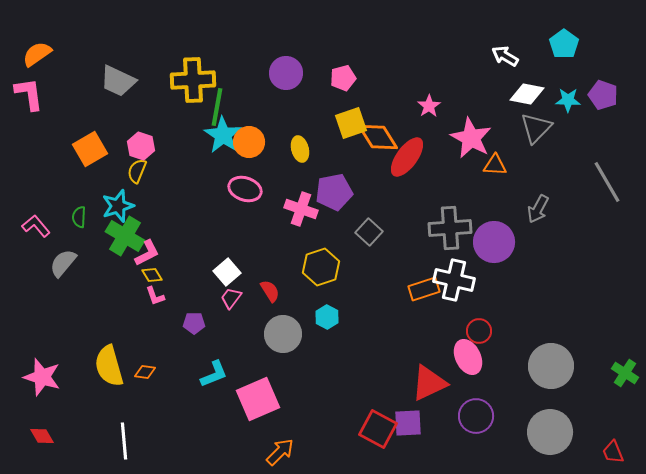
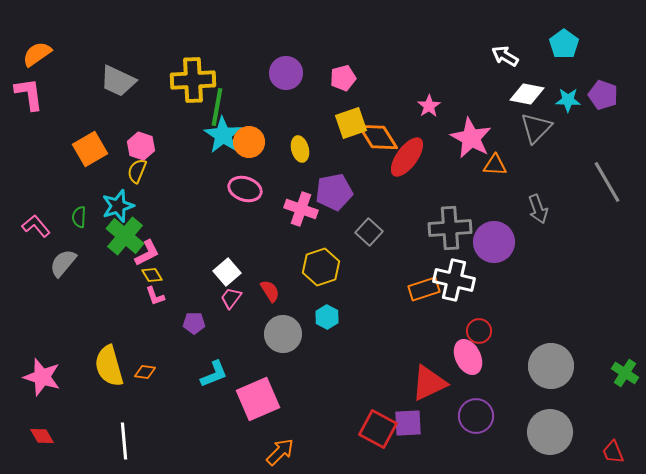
gray arrow at (538, 209): rotated 48 degrees counterclockwise
green cross at (125, 236): rotated 9 degrees clockwise
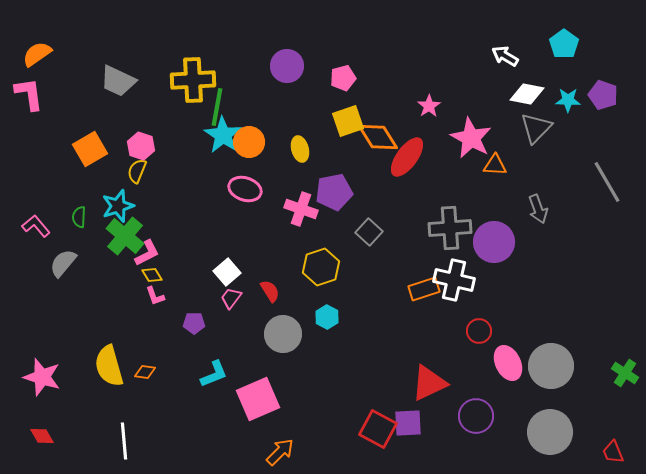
purple circle at (286, 73): moved 1 px right, 7 px up
yellow square at (351, 123): moved 3 px left, 2 px up
pink ellipse at (468, 357): moved 40 px right, 6 px down
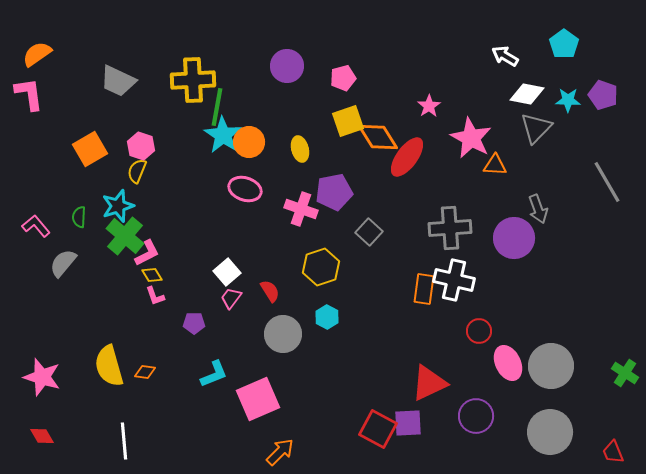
purple circle at (494, 242): moved 20 px right, 4 px up
orange rectangle at (424, 289): rotated 64 degrees counterclockwise
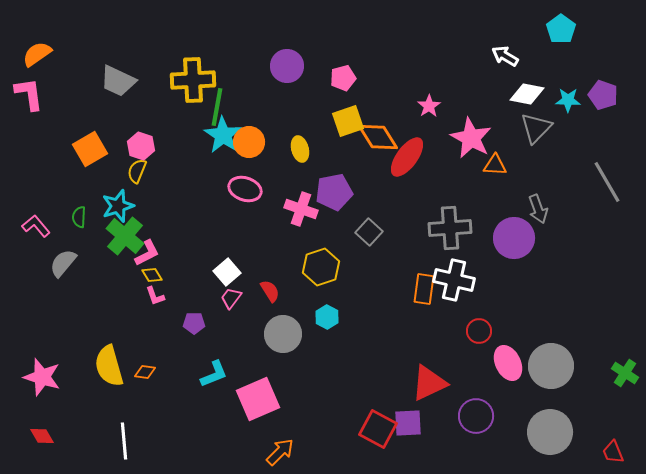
cyan pentagon at (564, 44): moved 3 px left, 15 px up
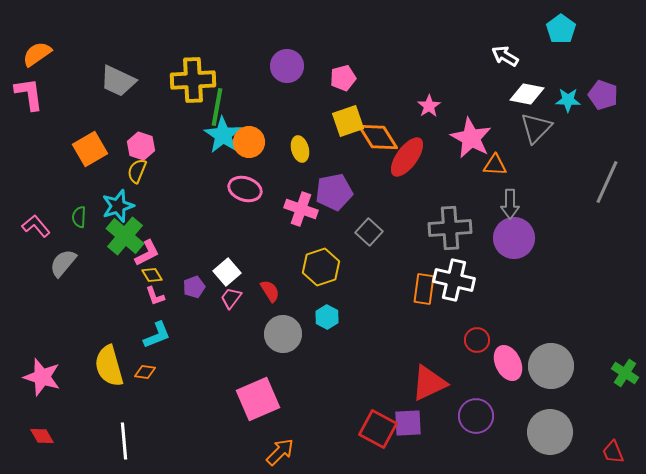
gray line at (607, 182): rotated 54 degrees clockwise
gray arrow at (538, 209): moved 28 px left, 5 px up; rotated 20 degrees clockwise
purple pentagon at (194, 323): moved 36 px up; rotated 20 degrees counterclockwise
red circle at (479, 331): moved 2 px left, 9 px down
cyan L-shape at (214, 374): moved 57 px left, 39 px up
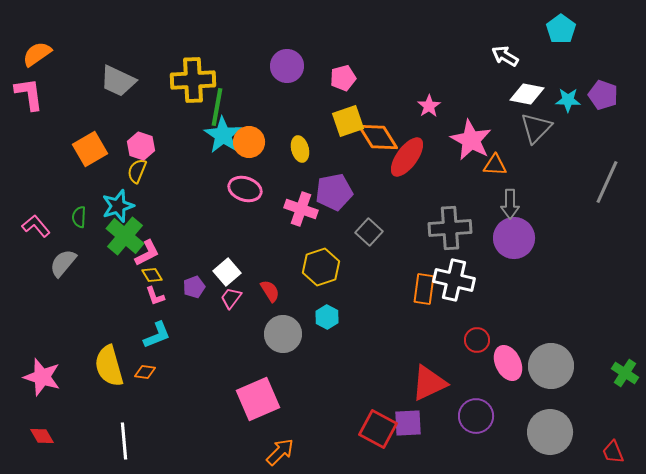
pink star at (471, 138): moved 2 px down
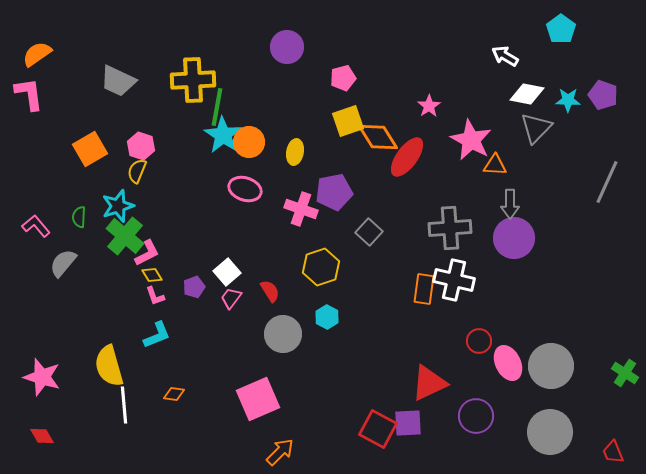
purple circle at (287, 66): moved 19 px up
yellow ellipse at (300, 149): moved 5 px left, 3 px down; rotated 25 degrees clockwise
red circle at (477, 340): moved 2 px right, 1 px down
orange diamond at (145, 372): moved 29 px right, 22 px down
white line at (124, 441): moved 36 px up
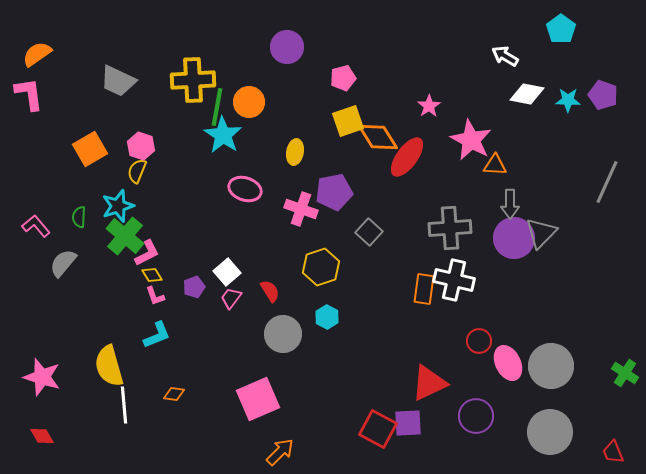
gray triangle at (536, 128): moved 5 px right, 105 px down
orange circle at (249, 142): moved 40 px up
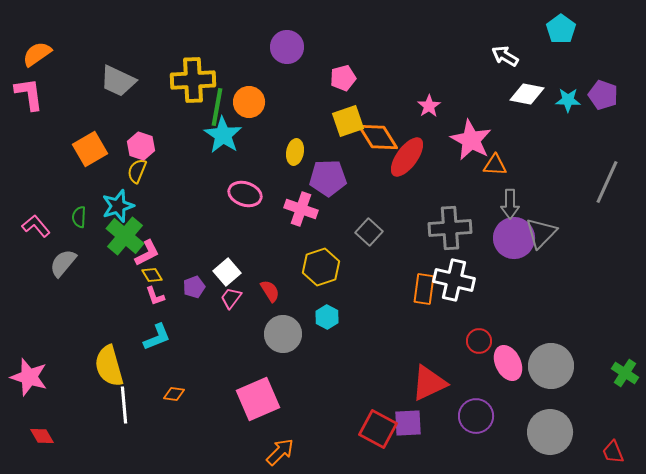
pink ellipse at (245, 189): moved 5 px down
purple pentagon at (334, 192): moved 6 px left, 14 px up; rotated 9 degrees clockwise
cyan L-shape at (157, 335): moved 2 px down
pink star at (42, 377): moved 13 px left
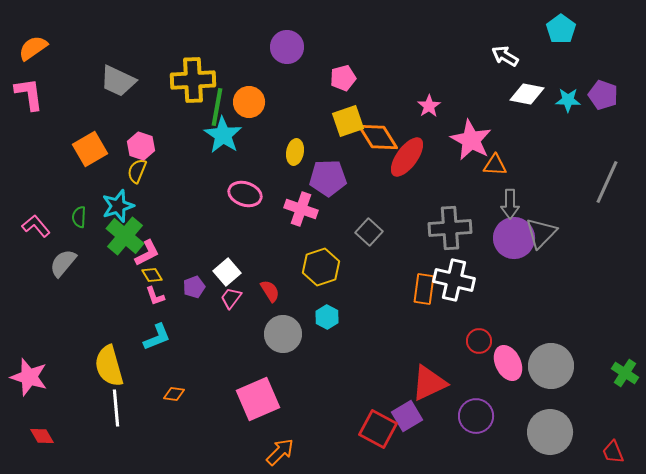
orange semicircle at (37, 54): moved 4 px left, 6 px up
white line at (124, 405): moved 8 px left, 3 px down
purple square at (408, 423): moved 1 px left, 7 px up; rotated 28 degrees counterclockwise
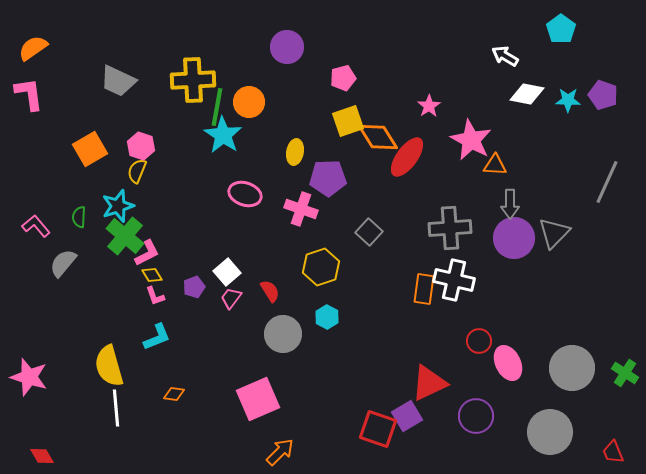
gray triangle at (541, 233): moved 13 px right
gray circle at (551, 366): moved 21 px right, 2 px down
red square at (378, 429): rotated 9 degrees counterclockwise
red diamond at (42, 436): moved 20 px down
